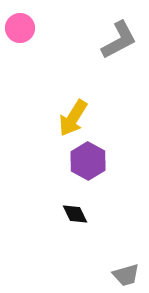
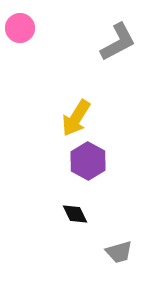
gray L-shape: moved 1 px left, 2 px down
yellow arrow: moved 3 px right
gray trapezoid: moved 7 px left, 23 px up
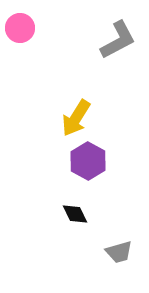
gray L-shape: moved 2 px up
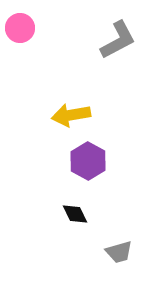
yellow arrow: moved 5 px left, 3 px up; rotated 48 degrees clockwise
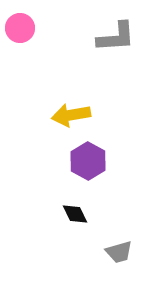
gray L-shape: moved 2 px left, 3 px up; rotated 24 degrees clockwise
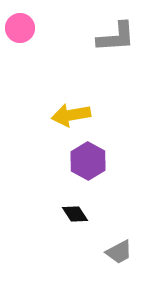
black diamond: rotated 8 degrees counterclockwise
gray trapezoid: rotated 12 degrees counterclockwise
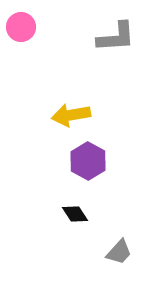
pink circle: moved 1 px right, 1 px up
gray trapezoid: rotated 20 degrees counterclockwise
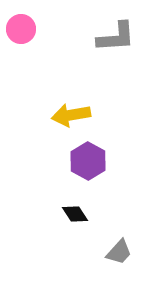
pink circle: moved 2 px down
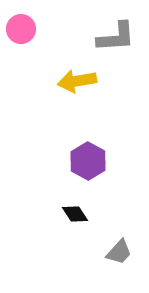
yellow arrow: moved 6 px right, 34 px up
